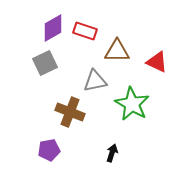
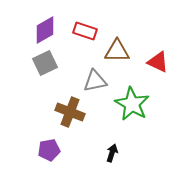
purple diamond: moved 8 px left, 2 px down
red triangle: moved 1 px right
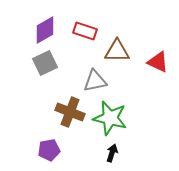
green star: moved 22 px left, 14 px down; rotated 16 degrees counterclockwise
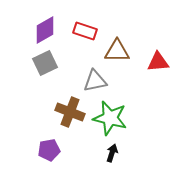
red triangle: rotated 30 degrees counterclockwise
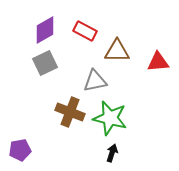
red rectangle: rotated 10 degrees clockwise
purple pentagon: moved 29 px left
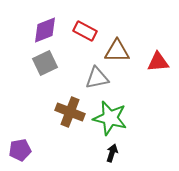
purple diamond: rotated 8 degrees clockwise
gray triangle: moved 2 px right, 3 px up
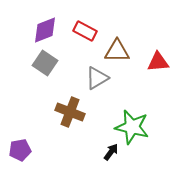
gray square: rotated 30 degrees counterclockwise
gray triangle: rotated 20 degrees counterclockwise
green star: moved 22 px right, 9 px down
black arrow: moved 1 px left, 1 px up; rotated 18 degrees clockwise
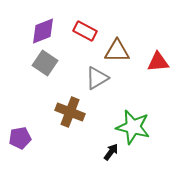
purple diamond: moved 2 px left, 1 px down
green star: moved 1 px right
purple pentagon: moved 12 px up
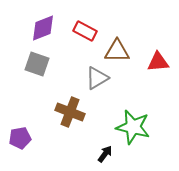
purple diamond: moved 3 px up
gray square: moved 8 px left, 1 px down; rotated 15 degrees counterclockwise
black arrow: moved 6 px left, 2 px down
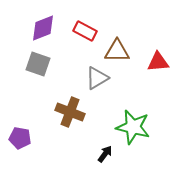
gray square: moved 1 px right
purple pentagon: rotated 20 degrees clockwise
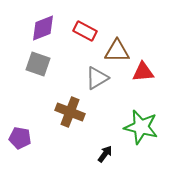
red triangle: moved 15 px left, 10 px down
green star: moved 8 px right
